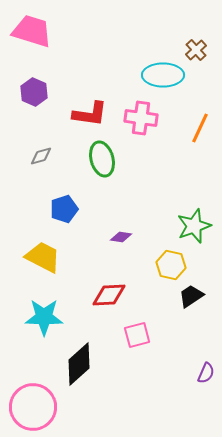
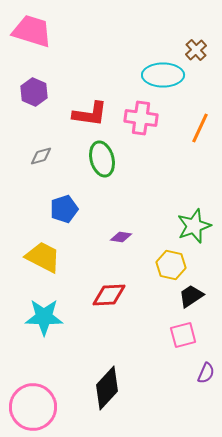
pink square: moved 46 px right
black diamond: moved 28 px right, 24 px down; rotated 6 degrees counterclockwise
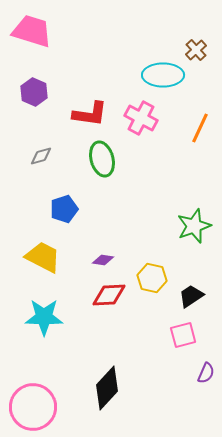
pink cross: rotated 20 degrees clockwise
purple diamond: moved 18 px left, 23 px down
yellow hexagon: moved 19 px left, 13 px down
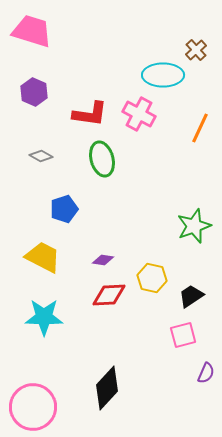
pink cross: moved 2 px left, 4 px up
gray diamond: rotated 45 degrees clockwise
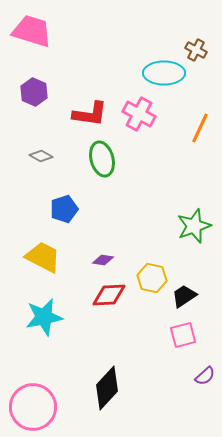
brown cross: rotated 20 degrees counterclockwise
cyan ellipse: moved 1 px right, 2 px up
black trapezoid: moved 7 px left
cyan star: rotated 12 degrees counterclockwise
purple semicircle: moved 1 px left, 3 px down; rotated 25 degrees clockwise
